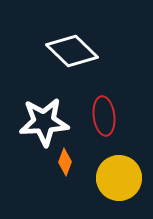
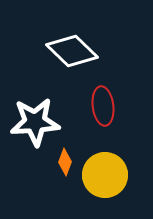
red ellipse: moved 1 px left, 10 px up
white star: moved 9 px left
yellow circle: moved 14 px left, 3 px up
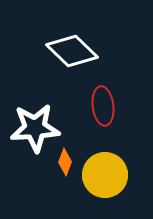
white star: moved 6 px down
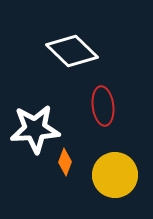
white star: moved 1 px down
yellow circle: moved 10 px right
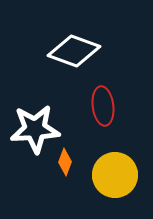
white diamond: moved 2 px right; rotated 24 degrees counterclockwise
